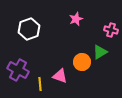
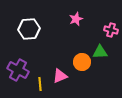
white hexagon: rotated 15 degrees clockwise
green triangle: rotated 28 degrees clockwise
pink triangle: rotated 42 degrees counterclockwise
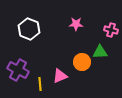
pink star: moved 5 px down; rotated 24 degrees clockwise
white hexagon: rotated 25 degrees clockwise
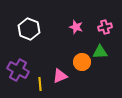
pink star: moved 3 px down; rotated 16 degrees clockwise
pink cross: moved 6 px left, 3 px up; rotated 32 degrees counterclockwise
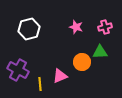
white hexagon: rotated 25 degrees clockwise
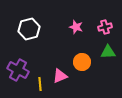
green triangle: moved 8 px right
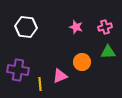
white hexagon: moved 3 px left, 2 px up; rotated 20 degrees clockwise
purple cross: rotated 20 degrees counterclockwise
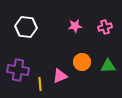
pink star: moved 1 px left, 1 px up; rotated 24 degrees counterclockwise
green triangle: moved 14 px down
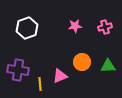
white hexagon: moved 1 px right, 1 px down; rotated 25 degrees counterclockwise
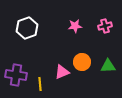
pink cross: moved 1 px up
purple cross: moved 2 px left, 5 px down
pink triangle: moved 2 px right, 4 px up
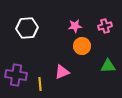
white hexagon: rotated 15 degrees clockwise
orange circle: moved 16 px up
